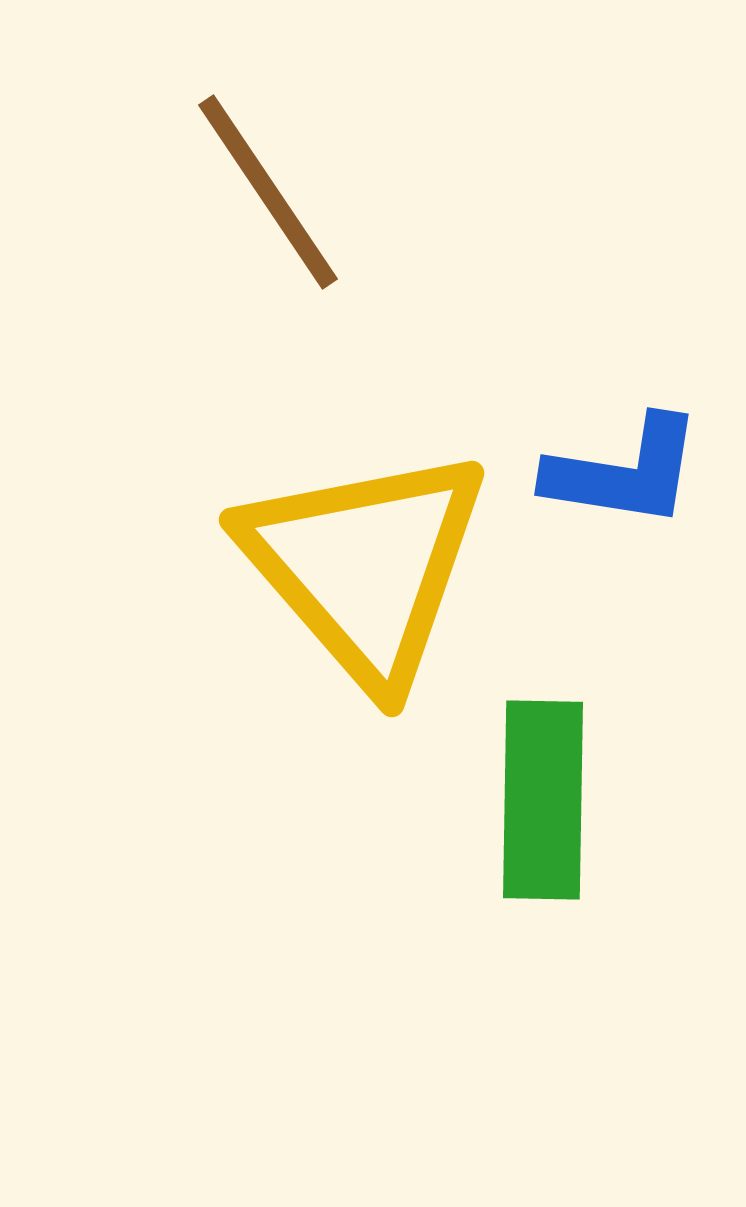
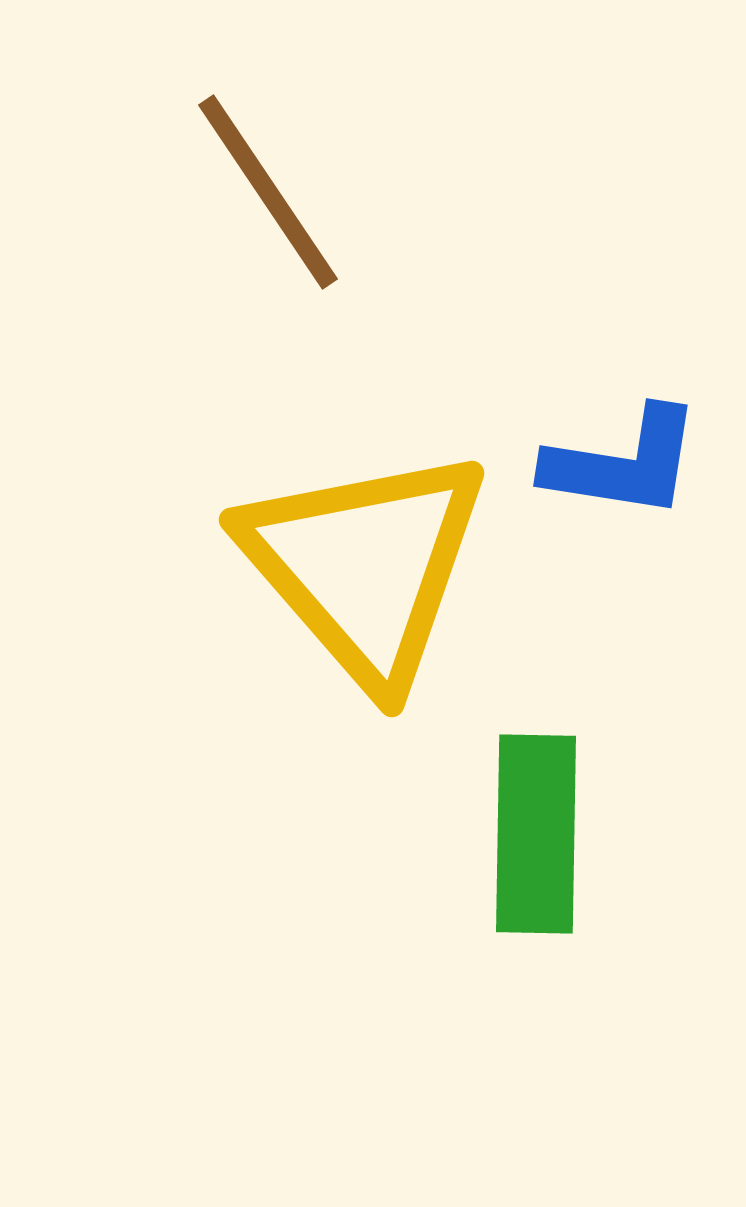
blue L-shape: moved 1 px left, 9 px up
green rectangle: moved 7 px left, 34 px down
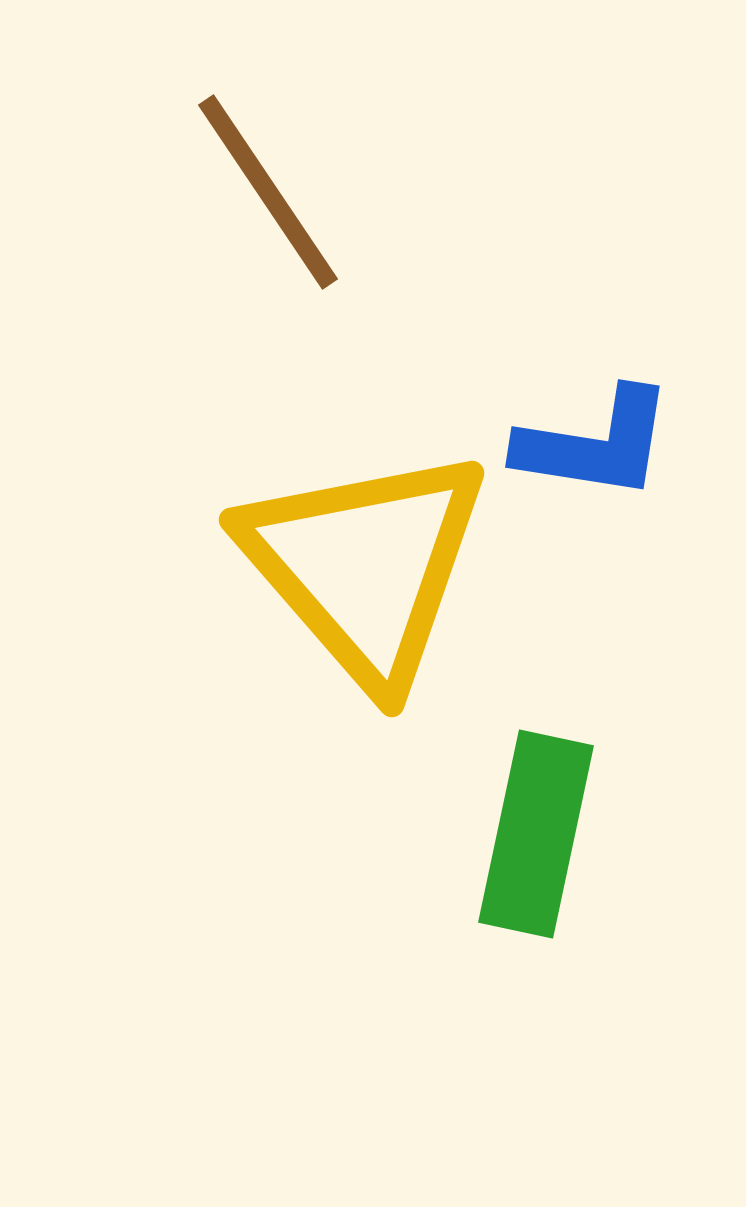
blue L-shape: moved 28 px left, 19 px up
green rectangle: rotated 11 degrees clockwise
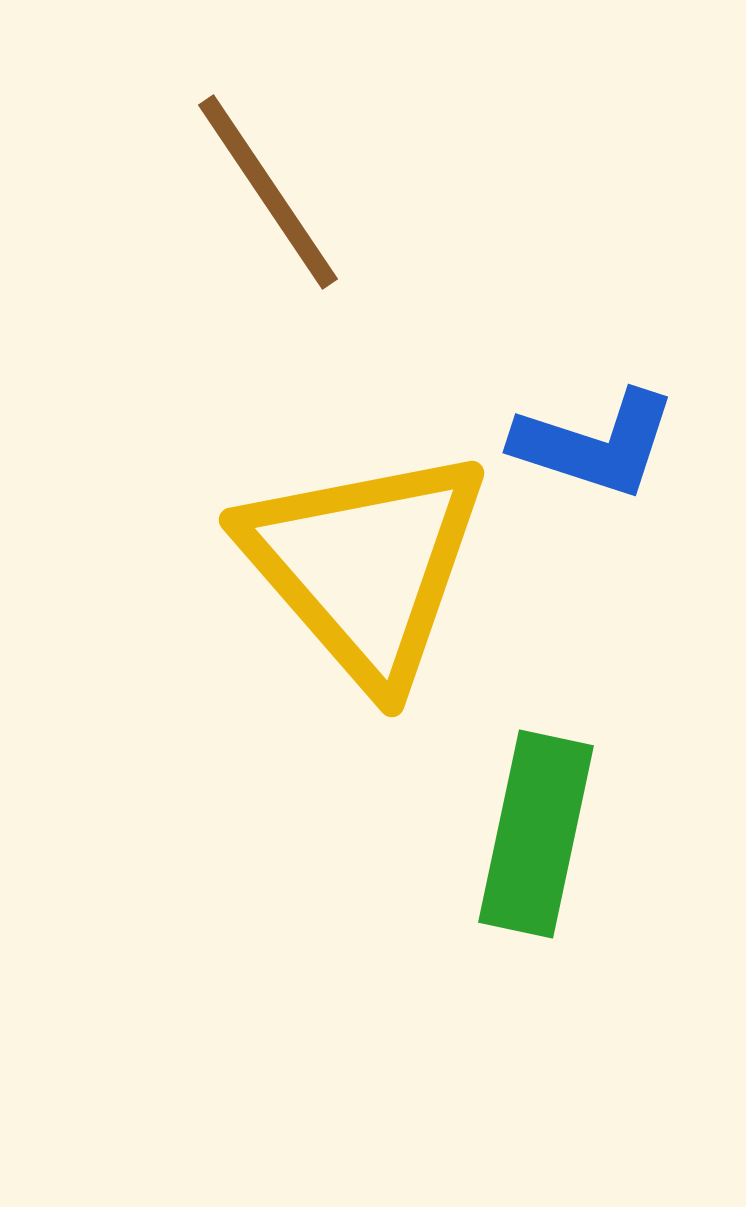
blue L-shape: rotated 9 degrees clockwise
